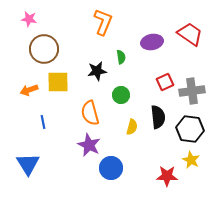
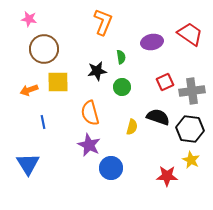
green circle: moved 1 px right, 8 px up
black semicircle: rotated 65 degrees counterclockwise
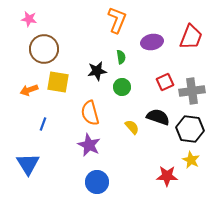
orange L-shape: moved 14 px right, 2 px up
red trapezoid: moved 1 px right, 3 px down; rotated 76 degrees clockwise
yellow square: rotated 10 degrees clockwise
blue line: moved 2 px down; rotated 32 degrees clockwise
yellow semicircle: rotated 56 degrees counterclockwise
blue circle: moved 14 px left, 14 px down
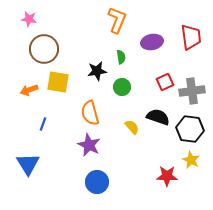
red trapezoid: rotated 28 degrees counterclockwise
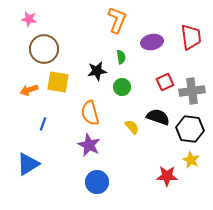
blue triangle: rotated 30 degrees clockwise
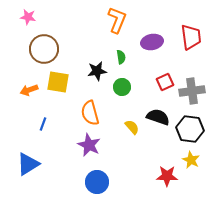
pink star: moved 1 px left, 2 px up
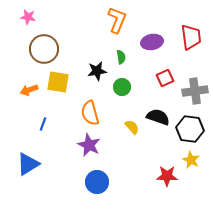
red square: moved 4 px up
gray cross: moved 3 px right
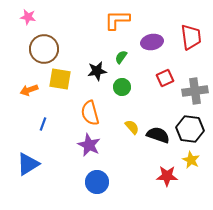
orange L-shape: rotated 112 degrees counterclockwise
green semicircle: rotated 136 degrees counterclockwise
yellow square: moved 2 px right, 3 px up
black semicircle: moved 18 px down
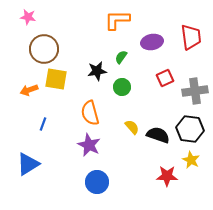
yellow square: moved 4 px left
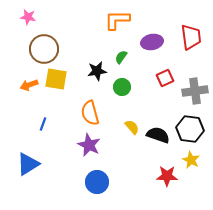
orange arrow: moved 5 px up
